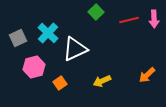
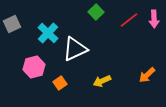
red line: rotated 24 degrees counterclockwise
gray square: moved 6 px left, 14 px up
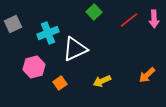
green square: moved 2 px left
gray square: moved 1 px right
cyan cross: rotated 25 degrees clockwise
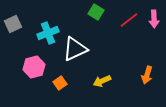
green square: moved 2 px right; rotated 14 degrees counterclockwise
orange arrow: rotated 30 degrees counterclockwise
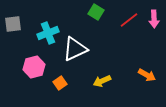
gray square: rotated 18 degrees clockwise
orange arrow: rotated 78 degrees counterclockwise
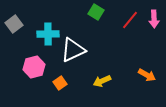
red line: moved 1 px right; rotated 12 degrees counterclockwise
gray square: moved 1 px right; rotated 30 degrees counterclockwise
cyan cross: moved 1 px down; rotated 20 degrees clockwise
white triangle: moved 2 px left, 1 px down
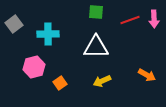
green square: rotated 28 degrees counterclockwise
red line: rotated 30 degrees clockwise
white triangle: moved 23 px right, 3 px up; rotated 24 degrees clockwise
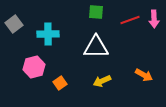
orange arrow: moved 3 px left
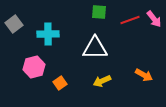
green square: moved 3 px right
pink arrow: rotated 36 degrees counterclockwise
white triangle: moved 1 px left, 1 px down
